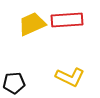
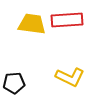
yellow trapezoid: rotated 32 degrees clockwise
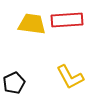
yellow L-shape: rotated 36 degrees clockwise
black pentagon: rotated 20 degrees counterclockwise
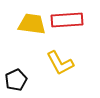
yellow L-shape: moved 10 px left, 14 px up
black pentagon: moved 2 px right, 3 px up
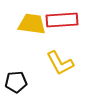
red rectangle: moved 5 px left
black pentagon: moved 2 px down; rotated 20 degrees clockwise
